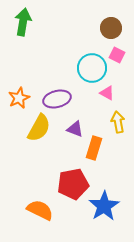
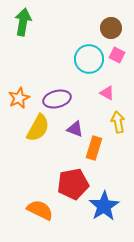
cyan circle: moved 3 px left, 9 px up
yellow semicircle: moved 1 px left
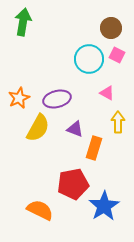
yellow arrow: rotated 10 degrees clockwise
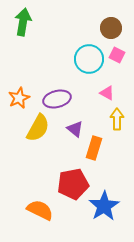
yellow arrow: moved 1 px left, 3 px up
purple triangle: rotated 18 degrees clockwise
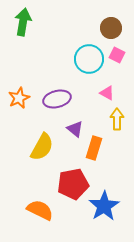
yellow semicircle: moved 4 px right, 19 px down
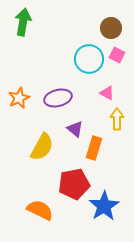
purple ellipse: moved 1 px right, 1 px up
red pentagon: moved 1 px right
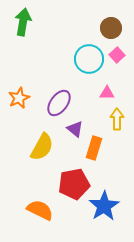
pink square: rotated 21 degrees clockwise
pink triangle: rotated 28 degrees counterclockwise
purple ellipse: moved 1 px right, 5 px down; rotated 40 degrees counterclockwise
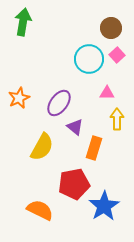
purple triangle: moved 2 px up
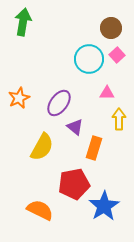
yellow arrow: moved 2 px right
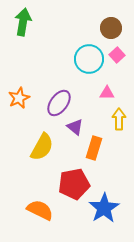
blue star: moved 2 px down
